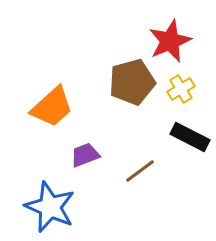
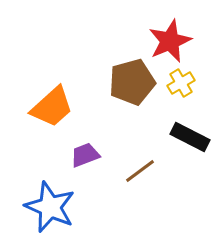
yellow cross: moved 6 px up
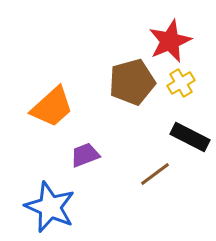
brown line: moved 15 px right, 3 px down
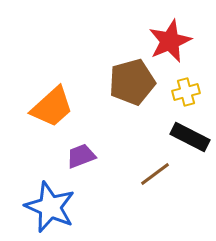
yellow cross: moved 5 px right, 9 px down; rotated 16 degrees clockwise
purple trapezoid: moved 4 px left, 1 px down
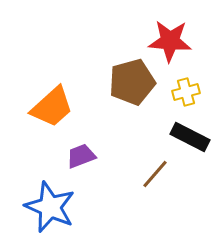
red star: rotated 27 degrees clockwise
brown line: rotated 12 degrees counterclockwise
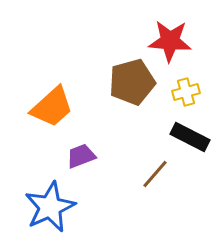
blue star: rotated 24 degrees clockwise
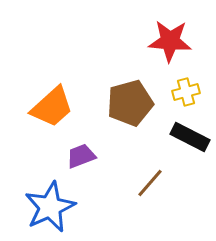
brown pentagon: moved 2 px left, 21 px down
brown line: moved 5 px left, 9 px down
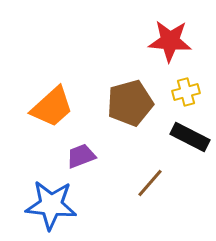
blue star: moved 1 px right, 2 px up; rotated 30 degrees clockwise
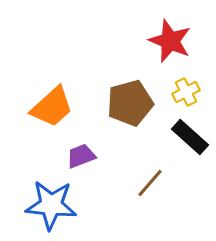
red star: rotated 18 degrees clockwise
yellow cross: rotated 12 degrees counterclockwise
black rectangle: rotated 15 degrees clockwise
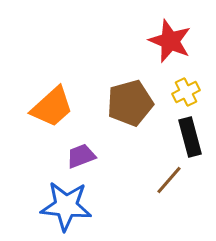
black rectangle: rotated 33 degrees clockwise
brown line: moved 19 px right, 3 px up
blue star: moved 15 px right, 1 px down
